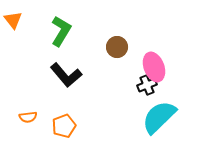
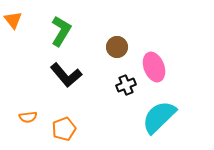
black cross: moved 21 px left
orange pentagon: moved 3 px down
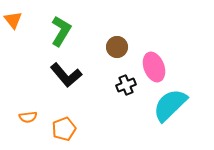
cyan semicircle: moved 11 px right, 12 px up
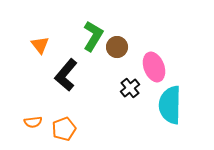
orange triangle: moved 27 px right, 25 px down
green L-shape: moved 32 px right, 5 px down
black L-shape: rotated 80 degrees clockwise
black cross: moved 4 px right, 3 px down; rotated 18 degrees counterclockwise
cyan semicircle: rotated 45 degrees counterclockwise
orange semicircle: moved 5 px right, 5 px down
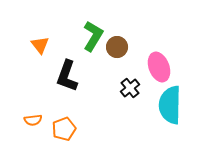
pink ellipse: moved 5 px right
black L-shape: moved 1 px right, 1 px down; rotated 20 degrees counterclockwise
orange semicircle: moved 2 px up
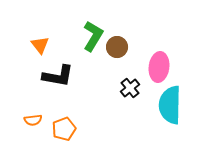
pink ellipse: rotated 28 degrees clockwise
black L-shape: moved 9 px left; rotated 100 degrees counterclockwise
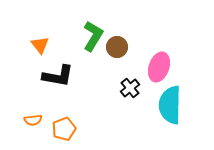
pink ellipse: rotated 12 degrees clockwise
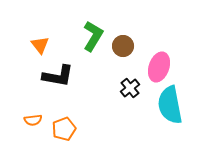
brown circle: moved 6 px right, 1 px up
cyan semicircle: rotated 12 degrees counterclockwise
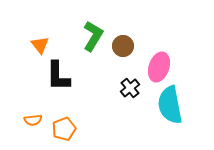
black L-shape: rotated 80 degrees clockwise
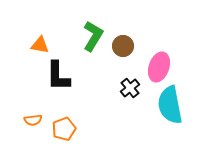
orange triangle: rotated 42 degrees counterclockwise
